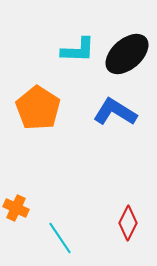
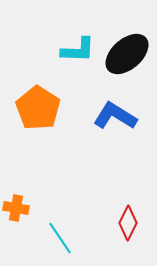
blue L-shape: moved 4 px down
orange cross: rotated 15 degrees counterclockwise
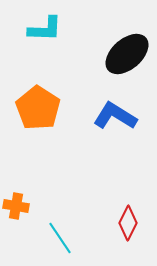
cyan L-shape: moved 33 px left, 21 px up
orange cross: moved 2 px up
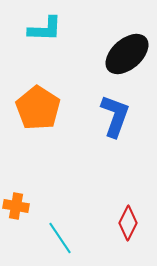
blue L-shape: rotated 78 degrees clockwise
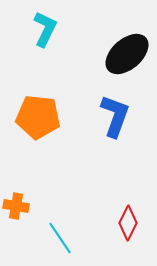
cyan L-shape: rotated 66 degrees counterclockwise
orange pentagon: moved 9 px down; rotated 27 degrees counterclockwise
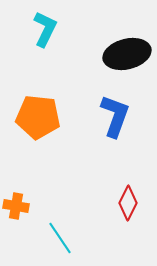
black ellipse: rotated 27 degrees clockwise
red diamond: moved 20 px up
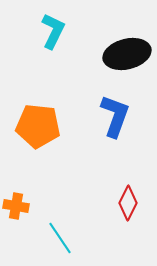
cyan L-shape: moved 8 px right, 2 px down
orange pentagon: moved 9 px down
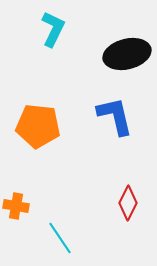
cyan L-shape: moved 2 px up
blue L-shape: rotated 33 degrees counterclockwise
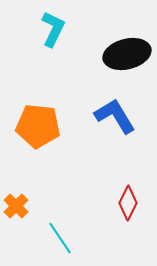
blue L-shape: rotated 18 degrees counterclockwise
orange cross: rotated 35 degrees clockwise
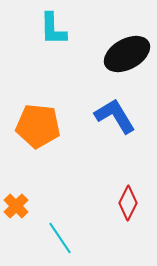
cyan L-shape: rotated 153 degrees clockwise
black ellipse: rotated 15 degrees counterclockwise
